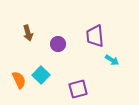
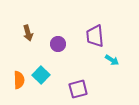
orange semicircle: rotated 24 degrees clockwise
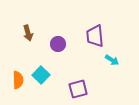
orange semicircle: moved 1 px left
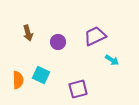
purple trapezoid: rotated 70 degrees clockwise
purple circle: moved 2 px up
cyan square: rotated 18 degrees counterclockwise
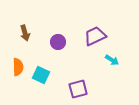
brown arrow: moved 3 px left
orange semicircle: moved 13 px up
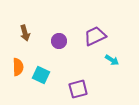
purple circle: moved 1 px right, 1 px up
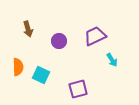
brown arrow: moved 3 px right, 4 px up
cyan arrow: rotated 24 degrees clockwise
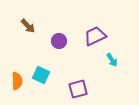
brown arrow: moved 3 px up; rotated 28 degrees counterclockwise
orange semicircle: moved 1 px left, 14 px down
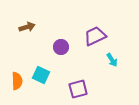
brown arrow: moved 1 px left, 1 px down; rotated 63 degrees counterclockwise
purple circle: moved 2 px right, 6 px down
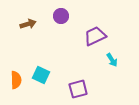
brown arrow: moved 1 px right, 3 px up
purple circle: moved 31 px up
orange semicircle: moved 1 px left, 1 px up
